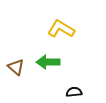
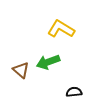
green arrow: rotated 20 degrees counterclockwise
brown triangle: moved 5 px right, 3 px down
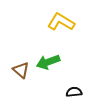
yellow L-shape: moved 7 px up
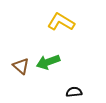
brown triangle: moved 4 px up
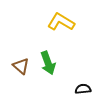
green arrow: moved 1 px down; rotated 90 degrees counterclockwise
black semicircle: moved 9 px right, 3 px up
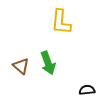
yellow L-shape: rotated 116 degrees counterclockwise
black semicircle: moved 4 px right, 1 px down
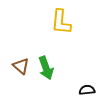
green arrow: moved 2 px left, 5 px down
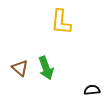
brown triangle: moved 1 px left, 2 px down
black semicircle: moved 5 px right
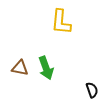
brown triangle: rotated 30 degrees counterclockwise
black semicircle: rotated 77 degrees clockwise
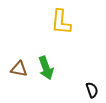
brown triangle: moved 1 px left, 1 px down
